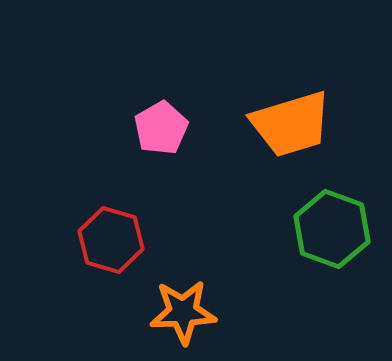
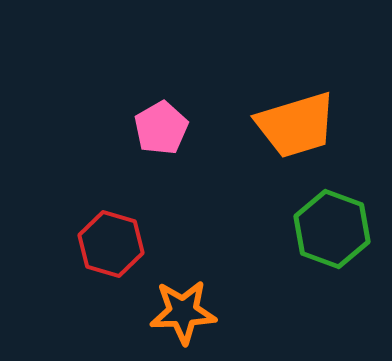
orange trapezoid: moved 5 px right, 1 px down
red hexagon: moved 4 px down
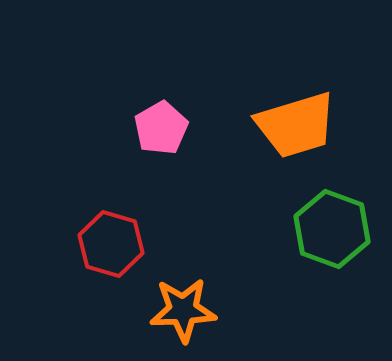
orange star: moved 2 px up
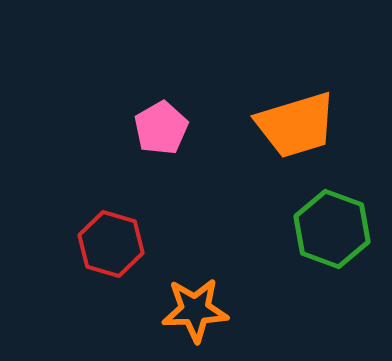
orange star: moved 12 px right
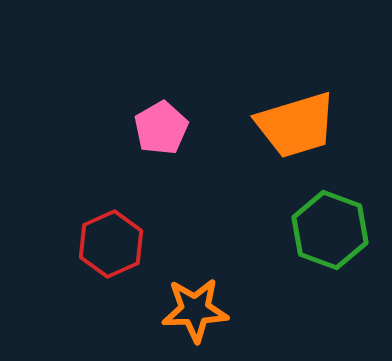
green hexagon: moved 2 px left, 1 px down
red hexagon: rotated 20 degrees clockwise
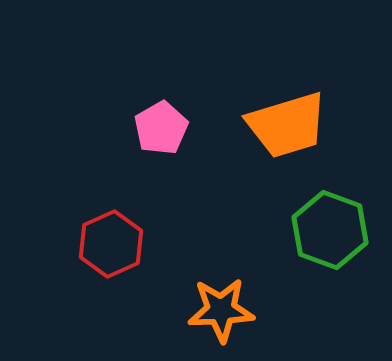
orange trapezoid: moved 9 px left
orange star: moved 26 px right
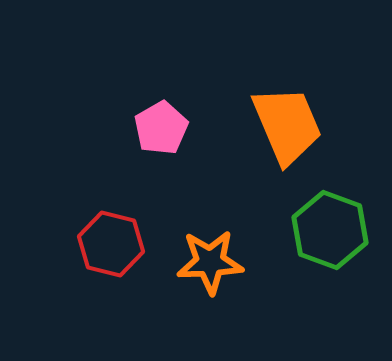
orange trapezoid: rotated 96 degrees counterclockwise
red hexagon: rotated 22 degrees counterclockwise
orange star: moved 11 px left, 48 px up
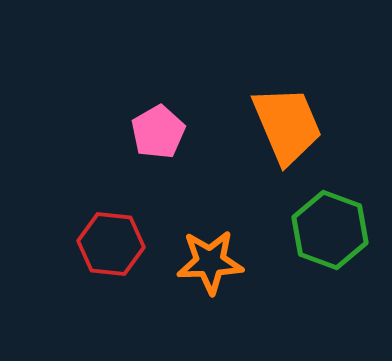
pink pentagon: moved 3 px left, 4 px down
red hexagon: rotated 8 degrees counterclockwise
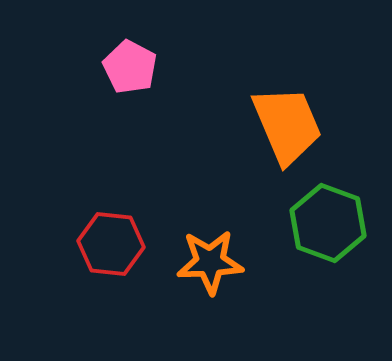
pink pentagon: moved 28 px left, 65 px up; rotated 14 degrees counterclockwise
green hexagon: moved 2 px left, 7 px up
